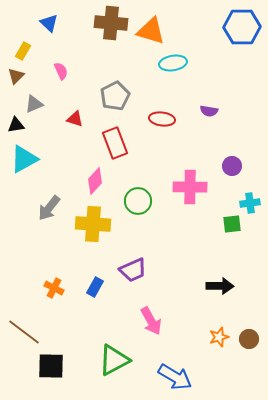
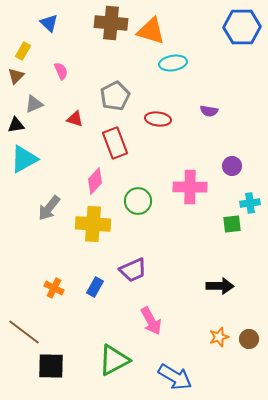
red ellipse: moved 4 px left
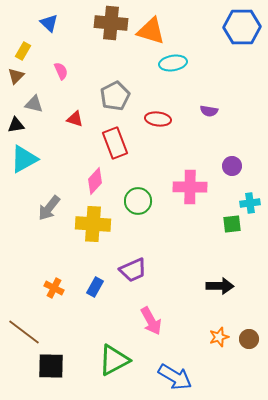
gray triangle: rotated 36 degrees clockwise
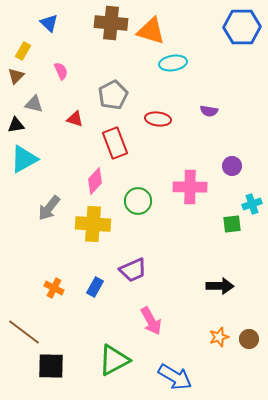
gray pentagon: moved 2 px left, 1 px up
cyan cross: moved 2 px right, 1 px down; rotated 12 degrees counterclockwise
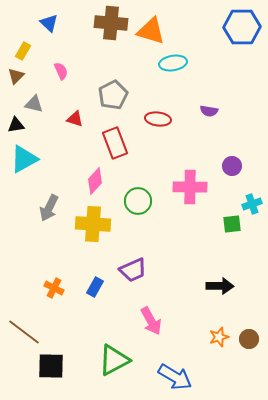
gray arrow: rotated 12 degrees counterclockwise
